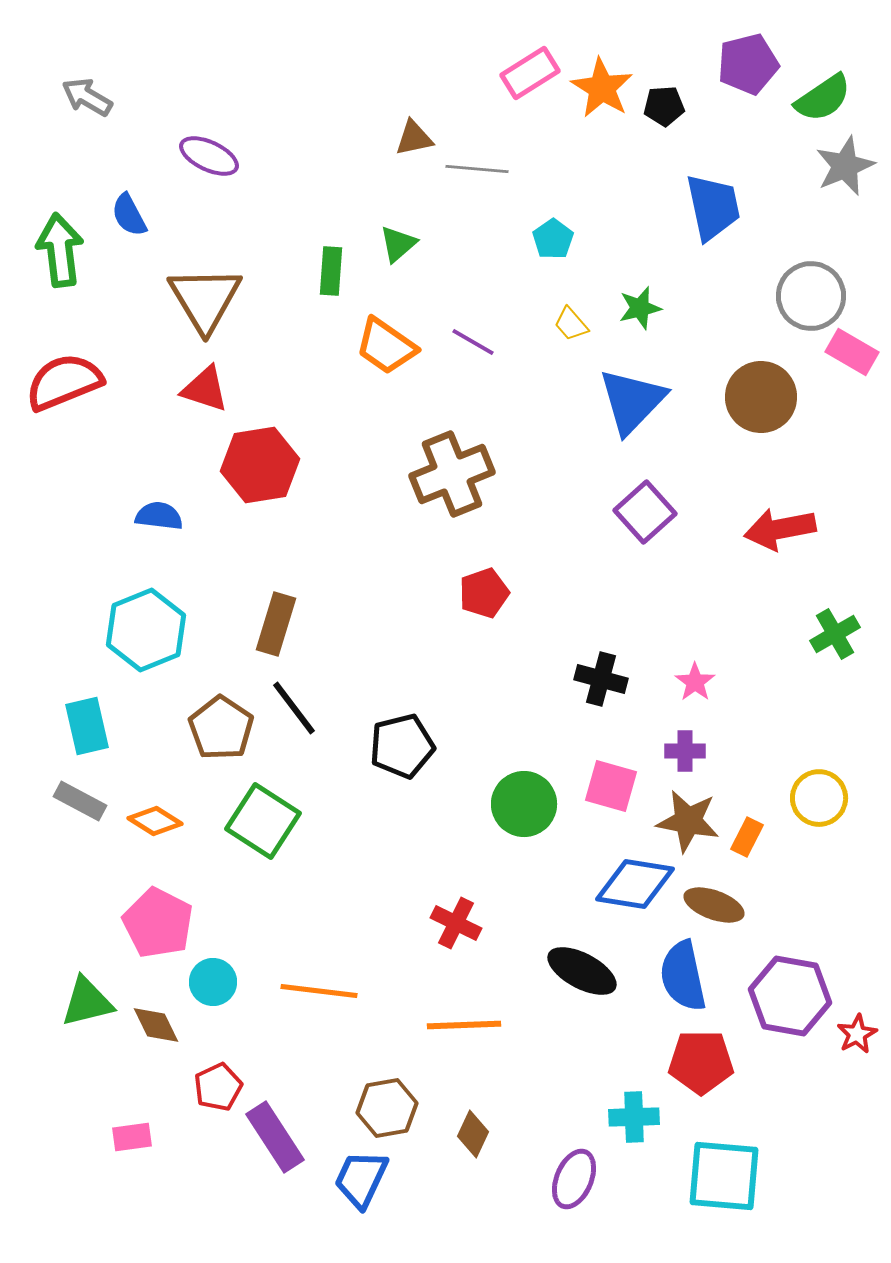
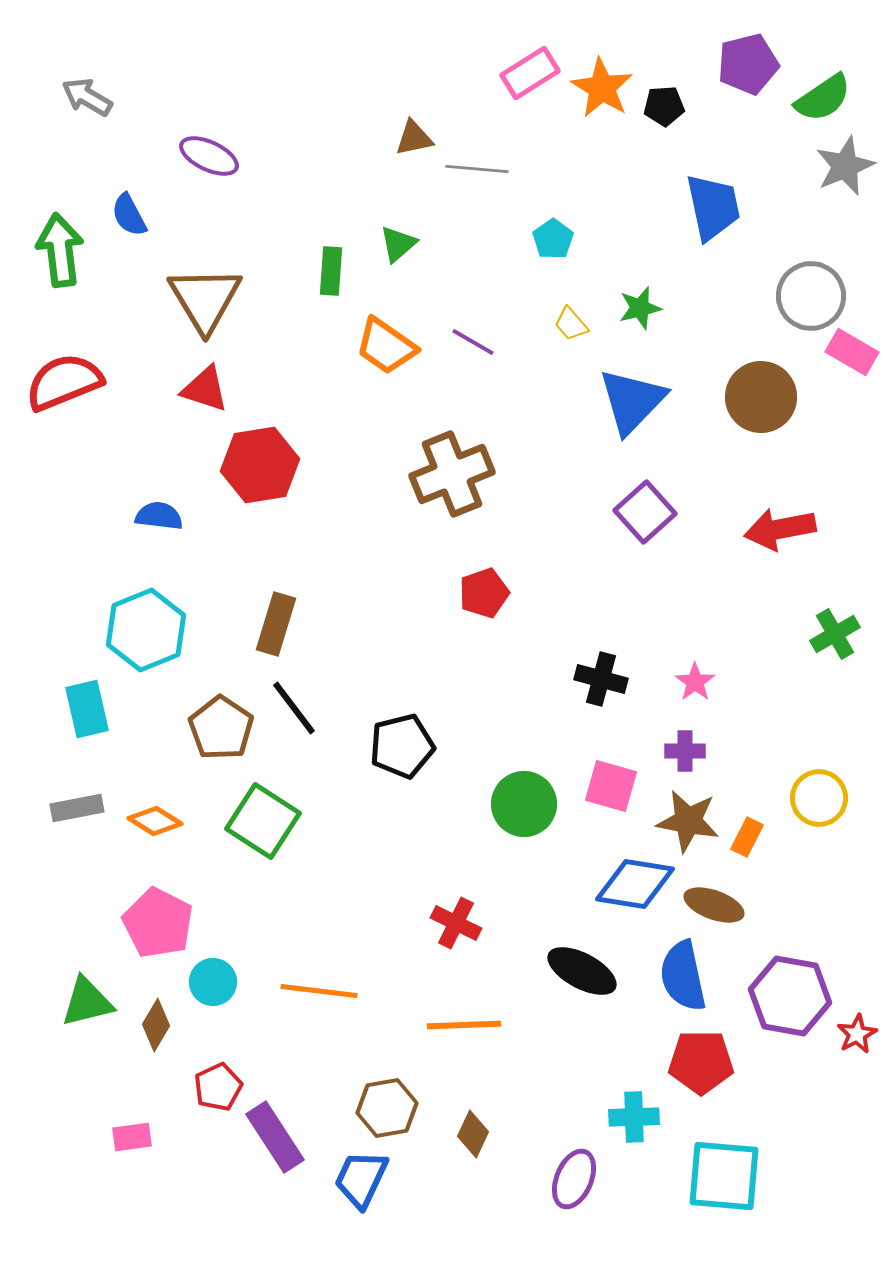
cyan rectangle at (87, 726): moved 17 px up
gray rectangle at (80, 801): moved 3 px left, 7 px down; rotated 39 degrees counterclockwise
brown diamond at (156, 1025): rotated 57 degrees clockwise
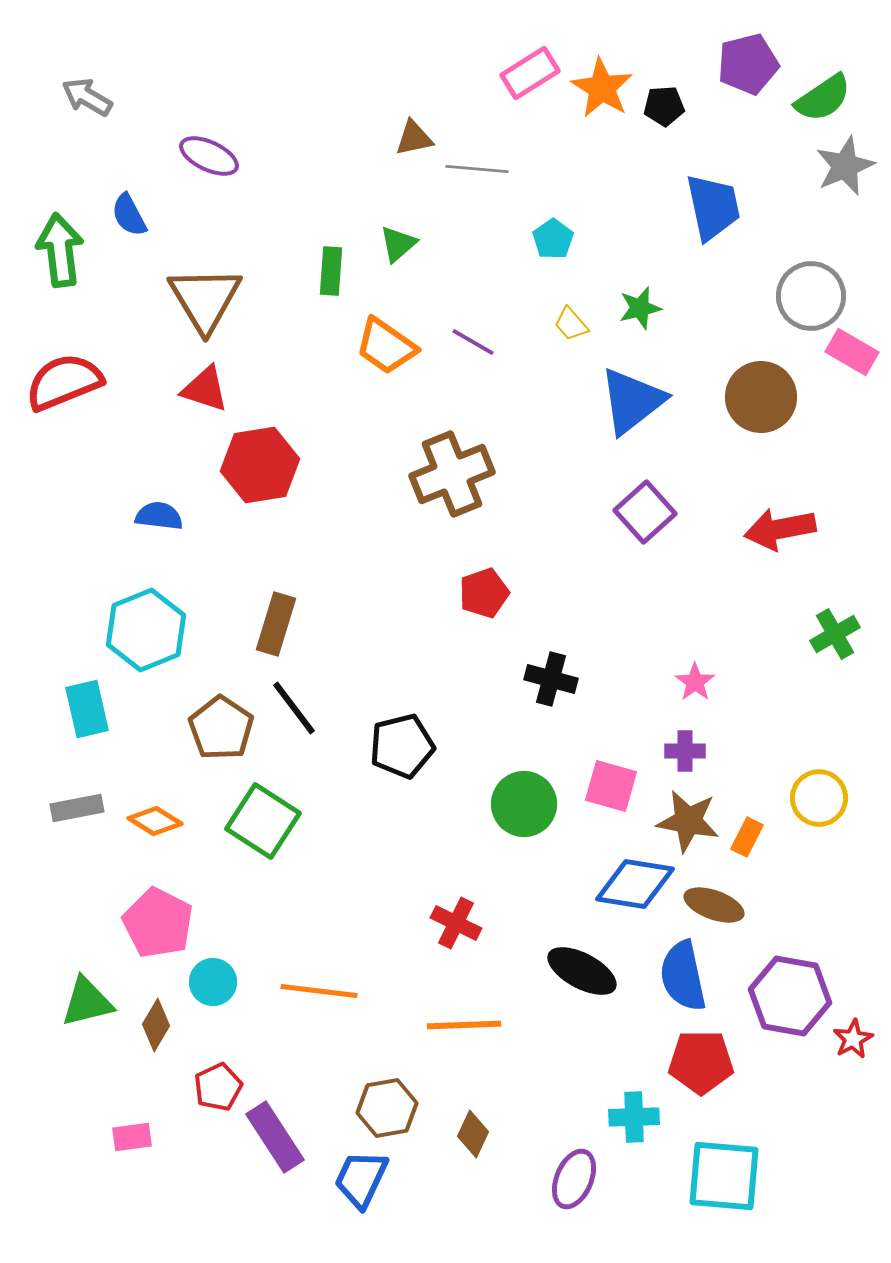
blue triangle at (632, 401): rotated 8 degrees clockwise
black cross at (601, 679): moved 50 px left
red star at (857, 1034): moved 4 px left, 5 px down
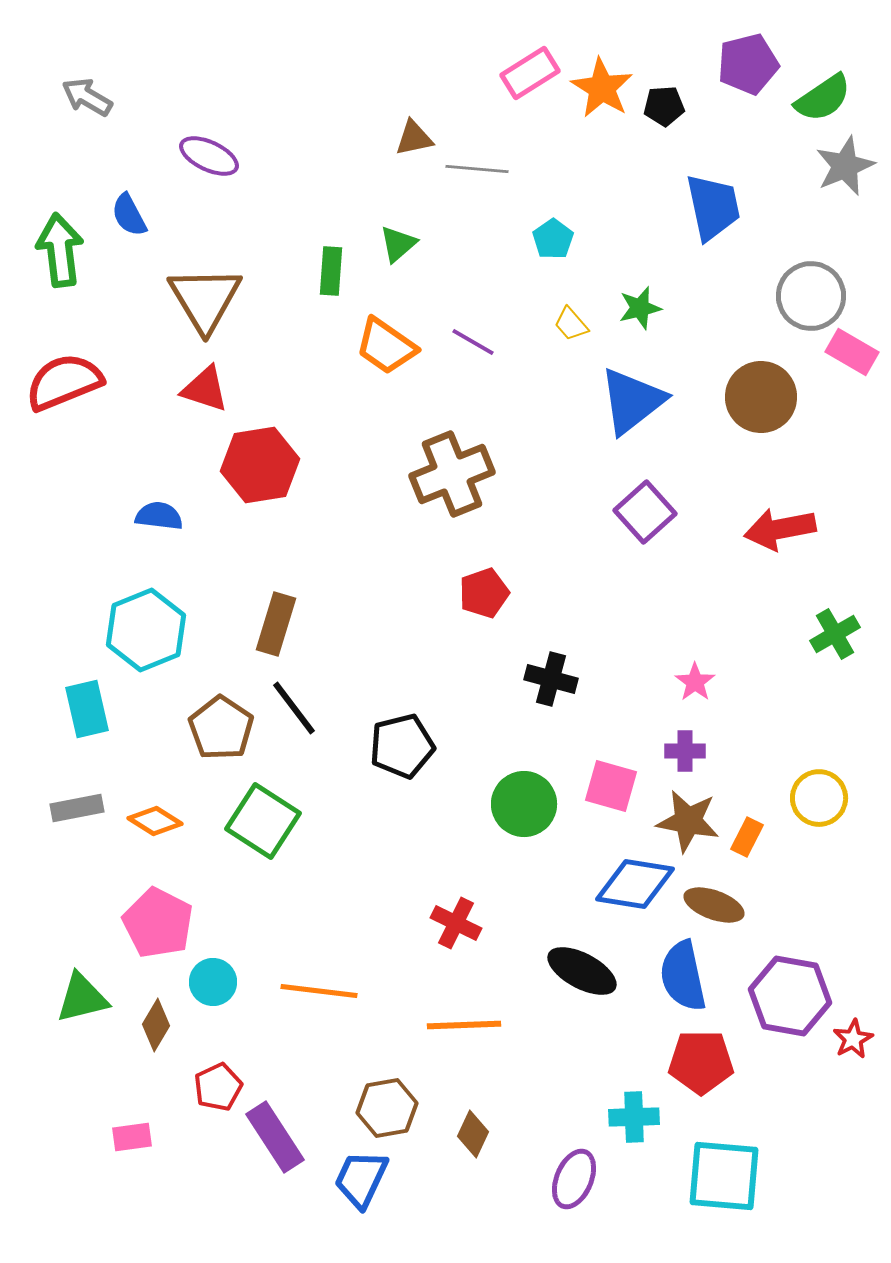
green triangle at (87, 1002): moved 5 px left, 4 px up
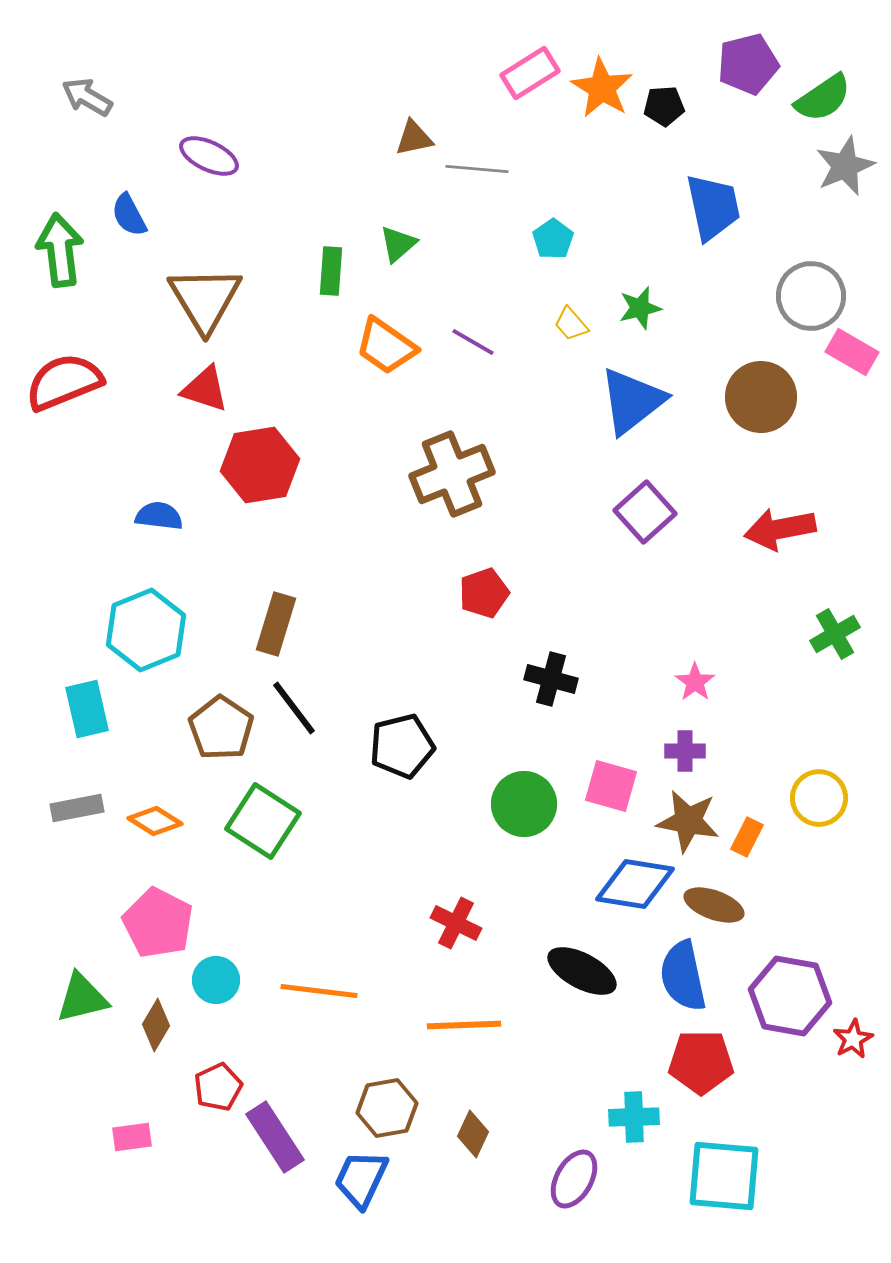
cyan circle at (213, 982): moved 3 px right, 2 px up
purple ellipse at (574, 1179): rotated 6 degrees clockwise
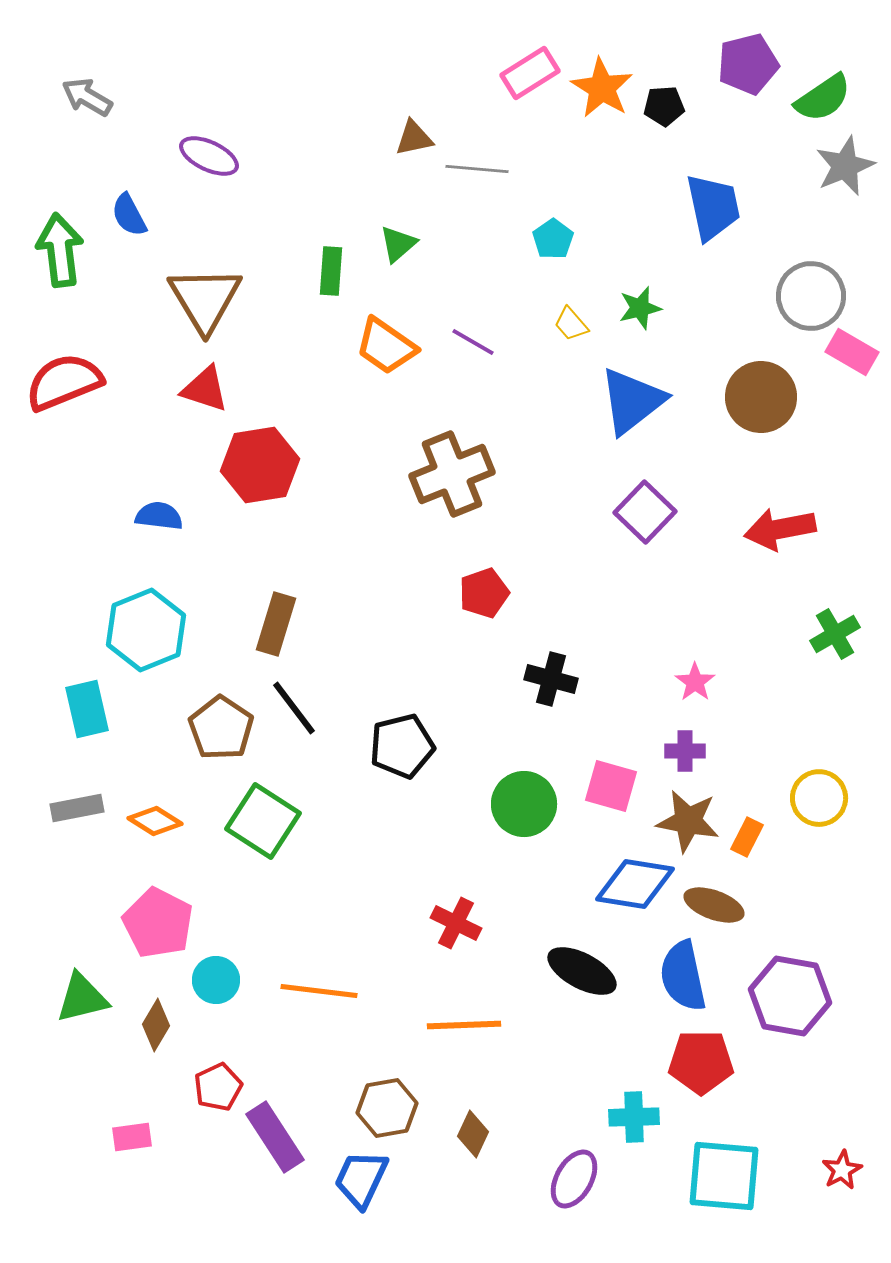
purple square at (645, 512): rotated 4 degrees counterclockwise
red star at (853, 1039): moved 11 px left, 131 px down
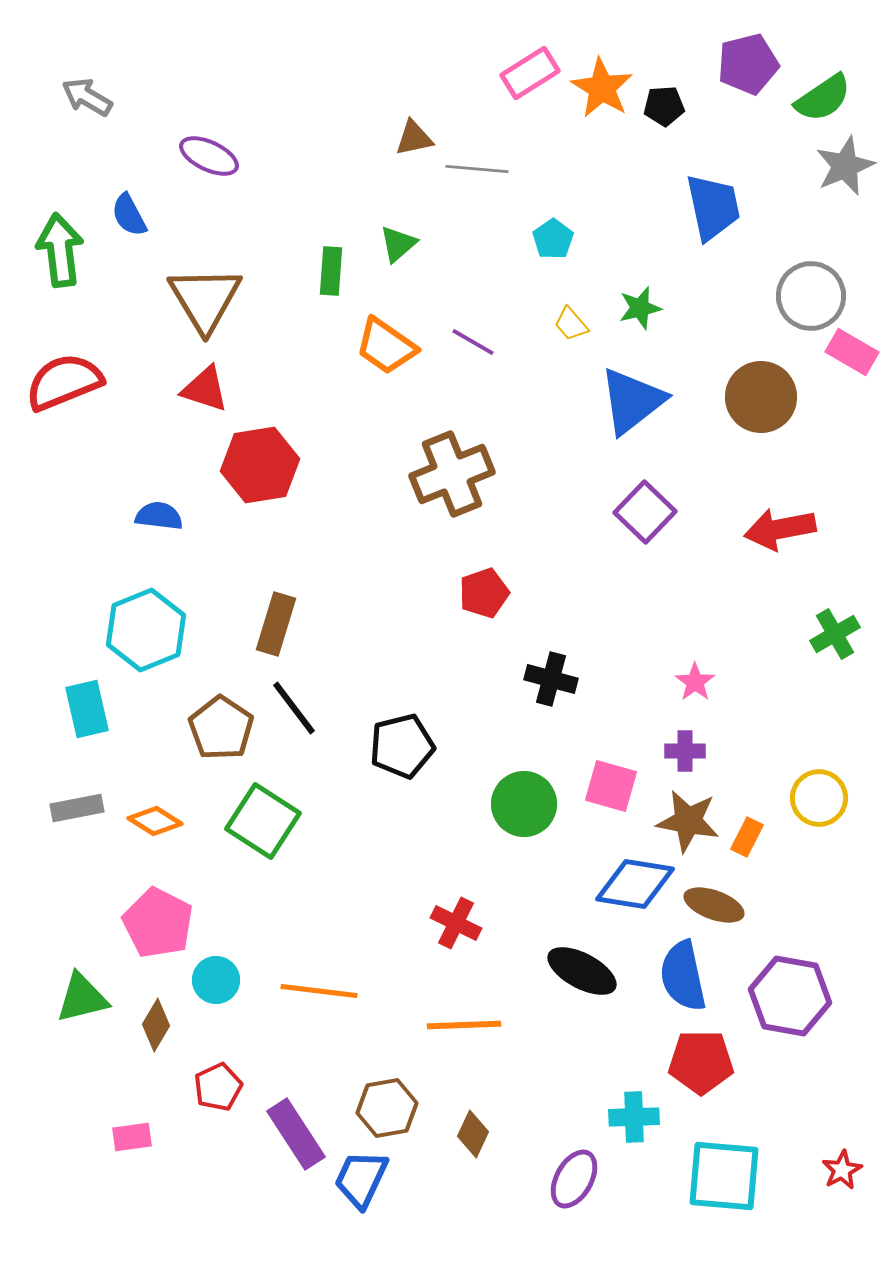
purple rectangle at (275, 1137): moved 21 px right, 3 px up
